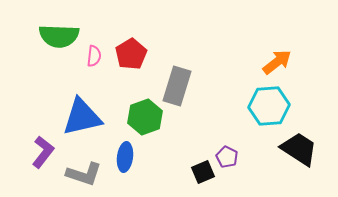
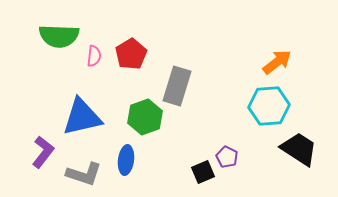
blue ellipse: moved 1 px right, 3 px down
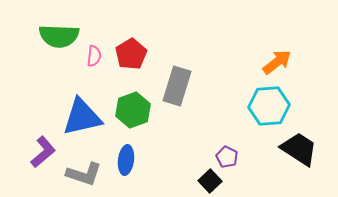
green hexagon: moved 12 px left, 7 px up
purple L-shape: rotated 12 degrees clockwise
black square: moved 7 px right, 9 px down; rotated 20 degrees counterclockwise
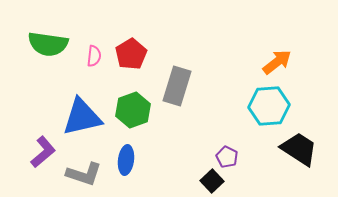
green semicircle: moved 11 px left, 8 px down; rotated 6 degrees clockwise
black square: moved 2 px right
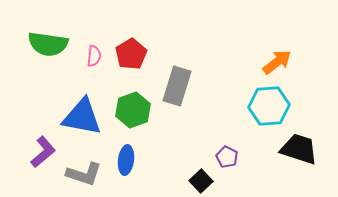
blue triangle: rotated 24 degrees clockwise
black trapezoid: rotated 15 degrees counterclockwise
black square: moved 11 px left
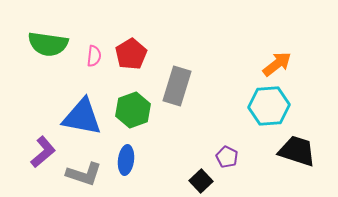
orange arrow: moved 2 px down
black trapezoid: moved 2 px left, 2 px down
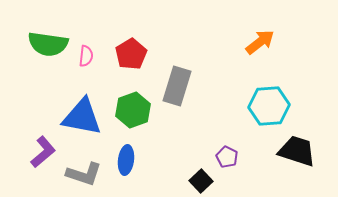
pink semicircle: moved 8 px left
orange arrow: moved 17 px left, 22 px up
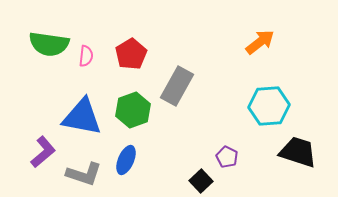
green semicircle: moved 1 px right
gray rectangle: rotated 12 degrees clockwise
black trapezoid: moved 1 px right, 1 px down
blue ellipse: rotated 16 degrees clockwise
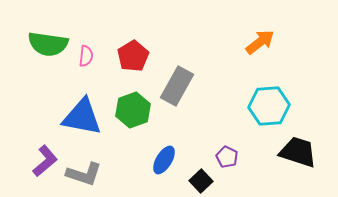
green semicircle: moved 1 px left
red pentagon: moved 2 px right, 2 px down
purple L-shape: moved 2 px right, 9 px down
blue ellipse: moved 38 px right; rotated 8 degrees clockwise
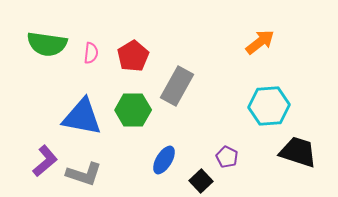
green semicircle: moved 1 px left
pink semicircle: moved 5 px right, 3 px up
green hexagon: rotated 20 degrees clockwise
